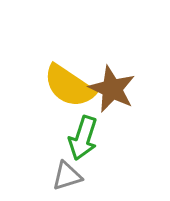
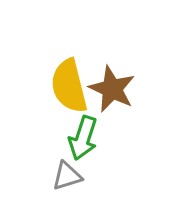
yellow semicircle: rotated 42 degrees clockwise
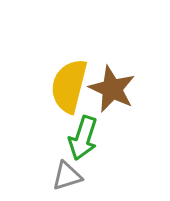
yellow semicircle: rotated 28 degrees clockwise
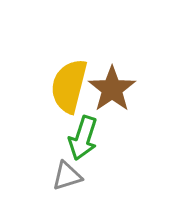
brown star: rotated 12 degrees clockwise
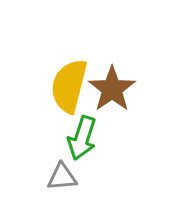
green arrow: moved 1 px left
gray triangle: moved 5 px left, 1 px down; rotated 12 degrees clockwise
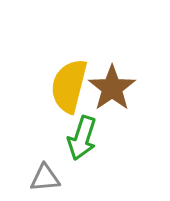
brown star: moved 1 px up
gray triangle: moved 17 px left, 1 px down
